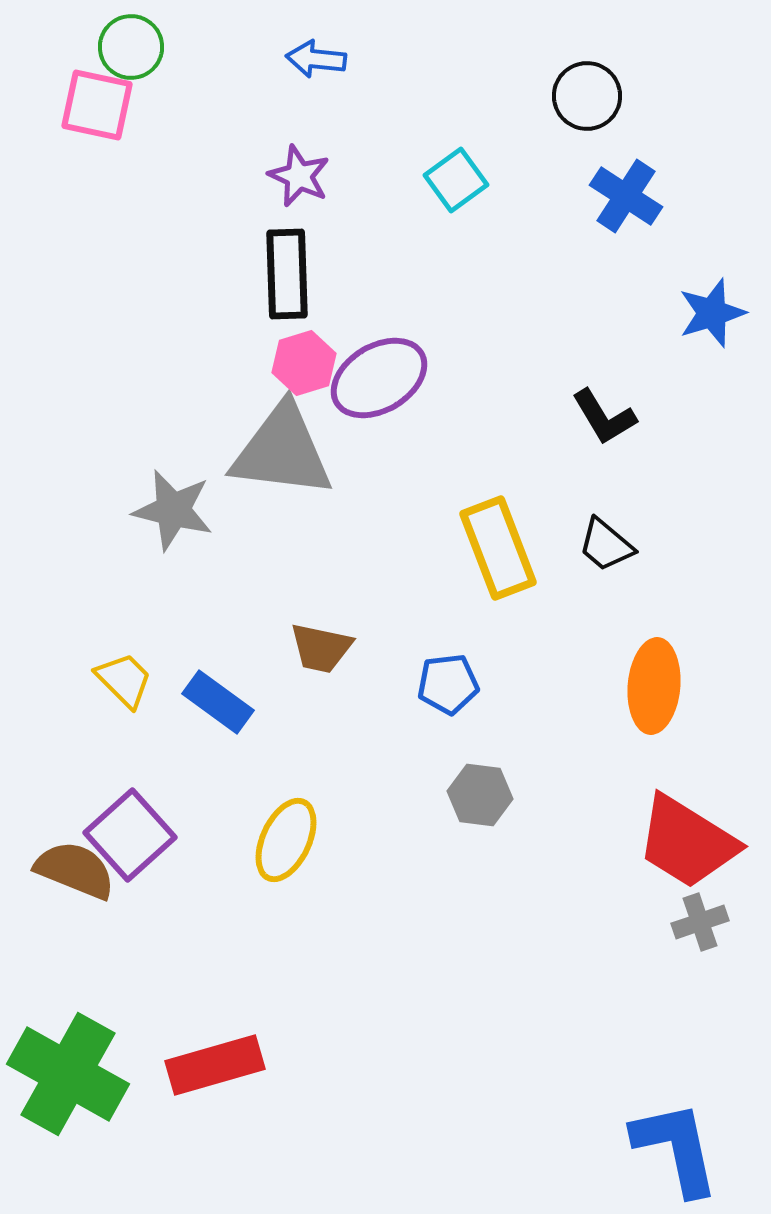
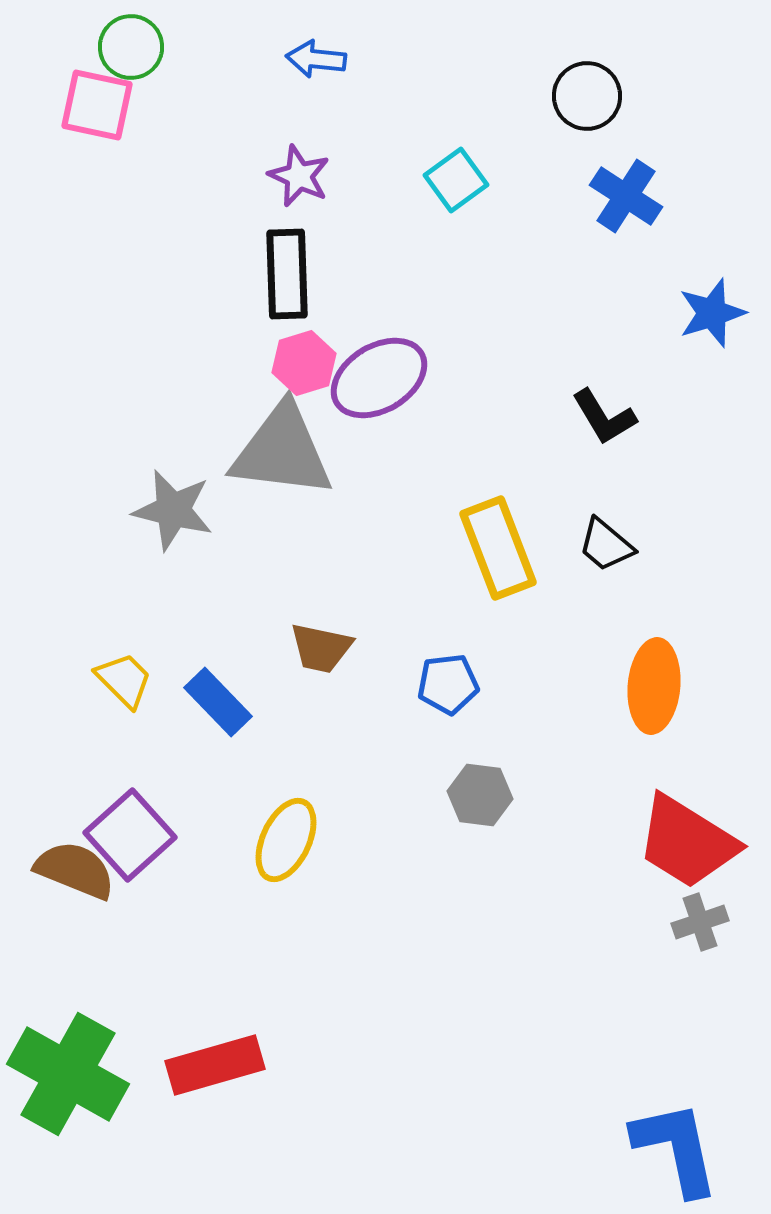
blue rectangle: rotated 10 degrees clockwise
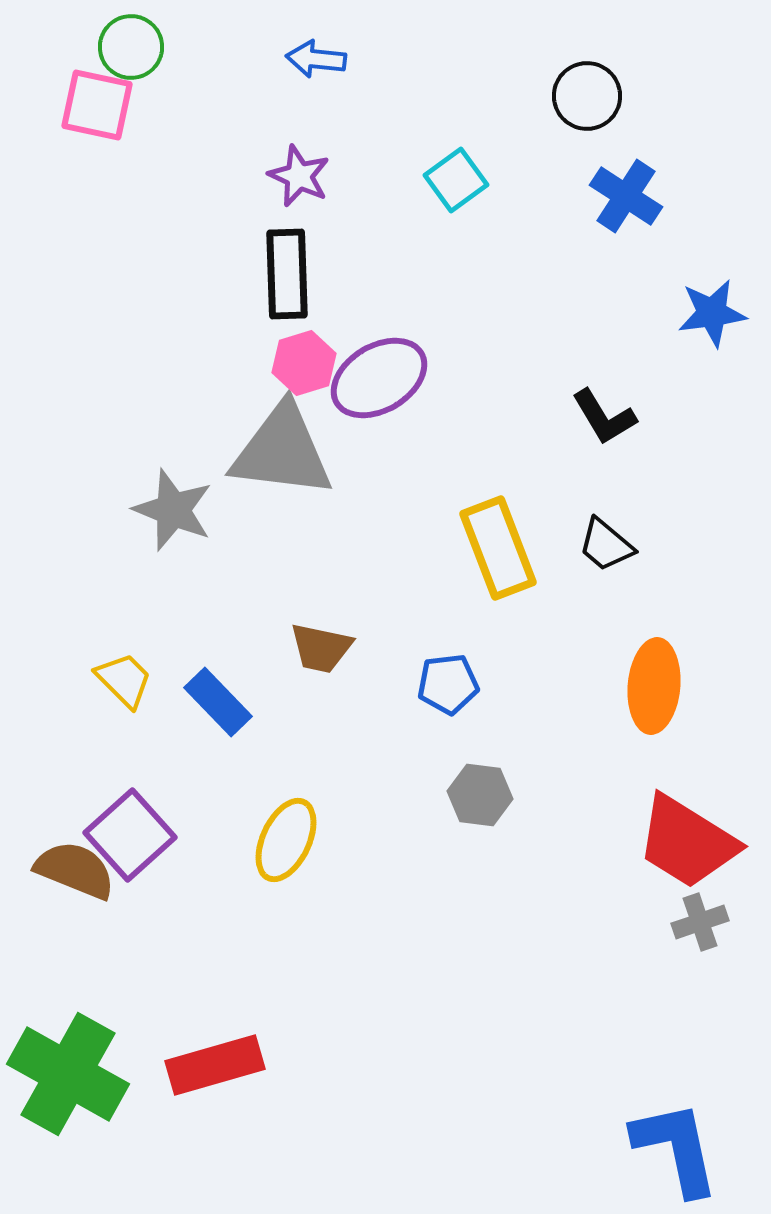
blue star: rotated 10 degrees clockwise
gray star: rotated 8 degrees clockwise
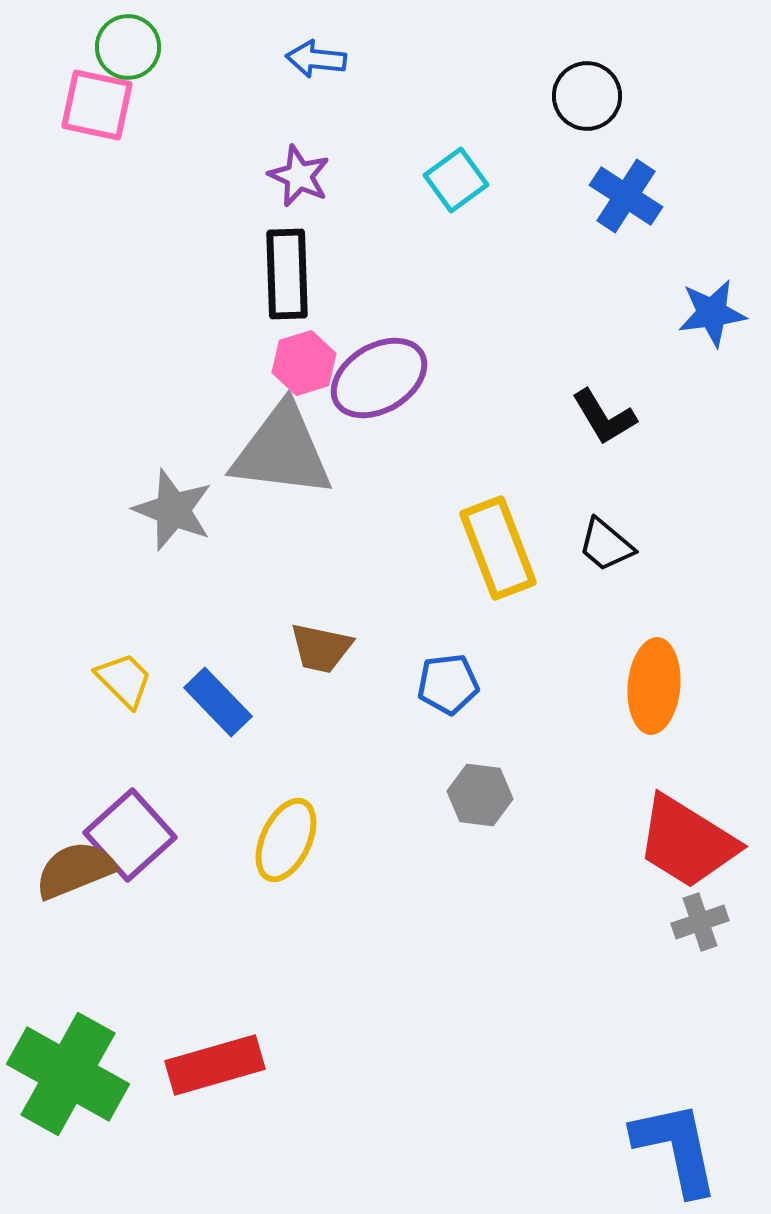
green circle: moved 3 px left
brown semicircle: rotated 44 degrees counterclockwise
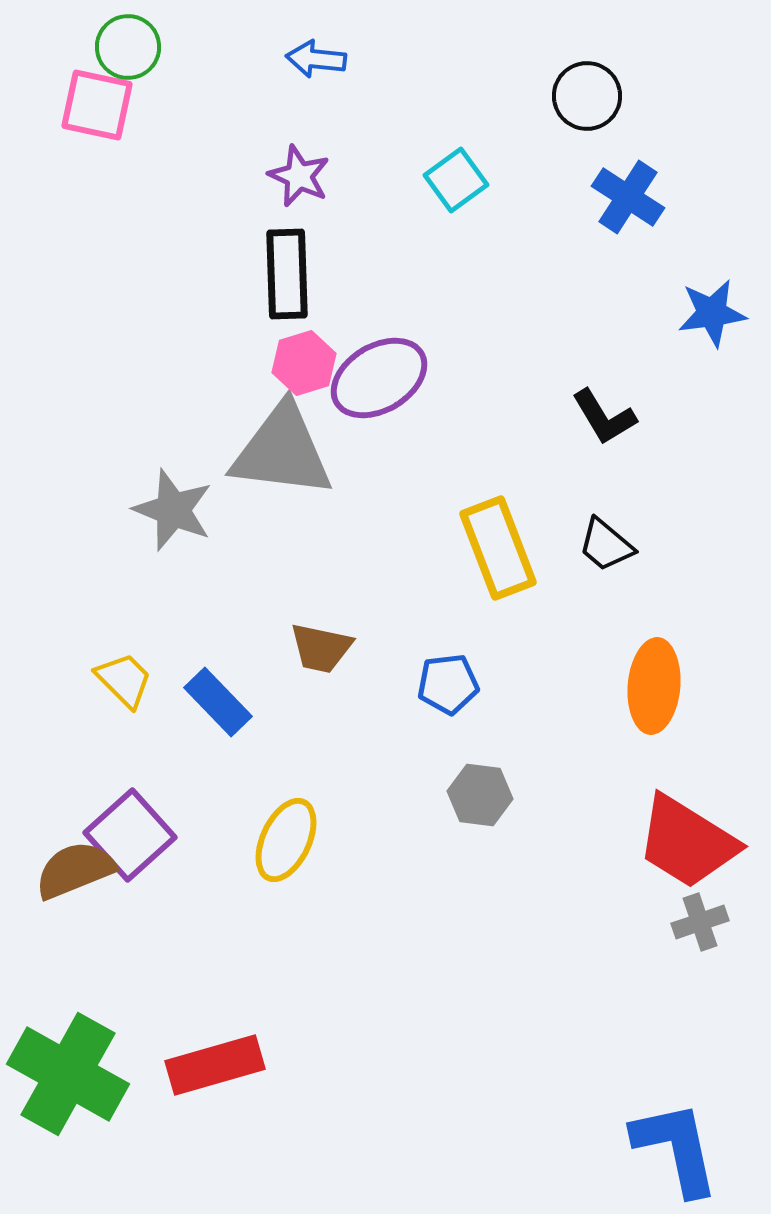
blue cross: moved 2 px right, 1 px down
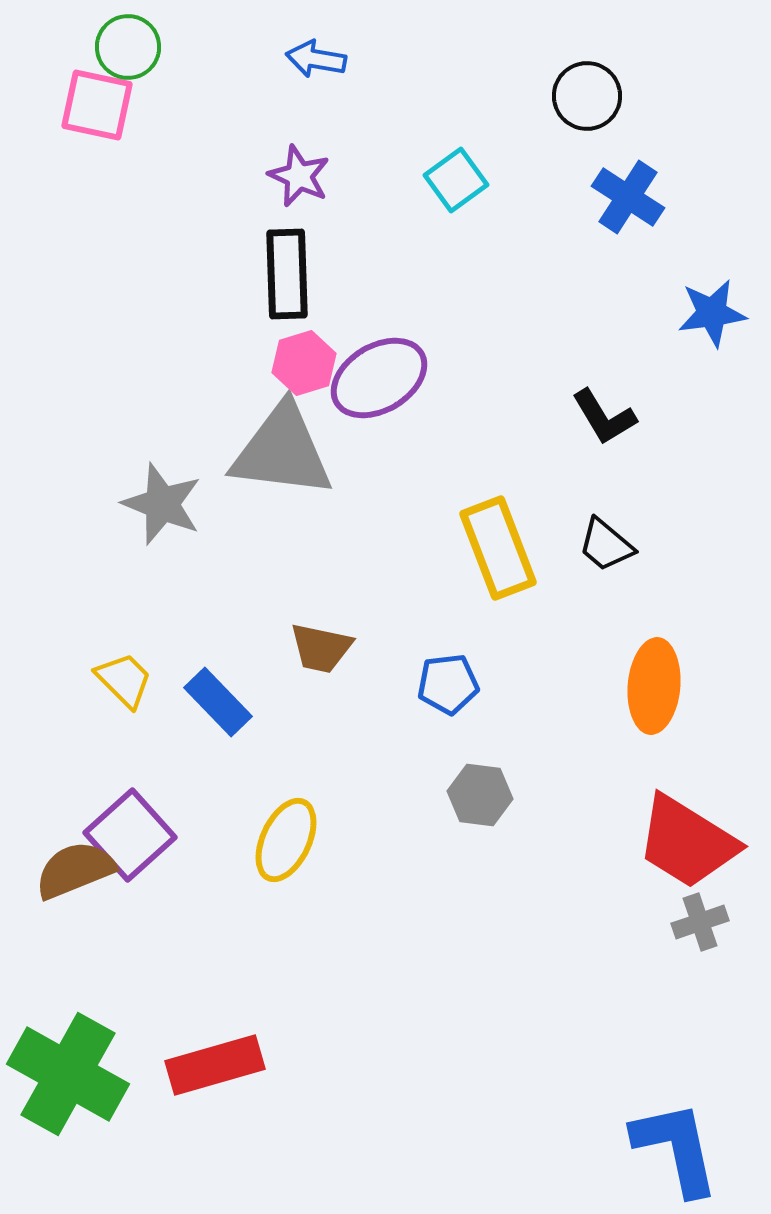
blue arrow: rotated 4 degrees clockwise
gray star: moved 11 px left, 6 px up
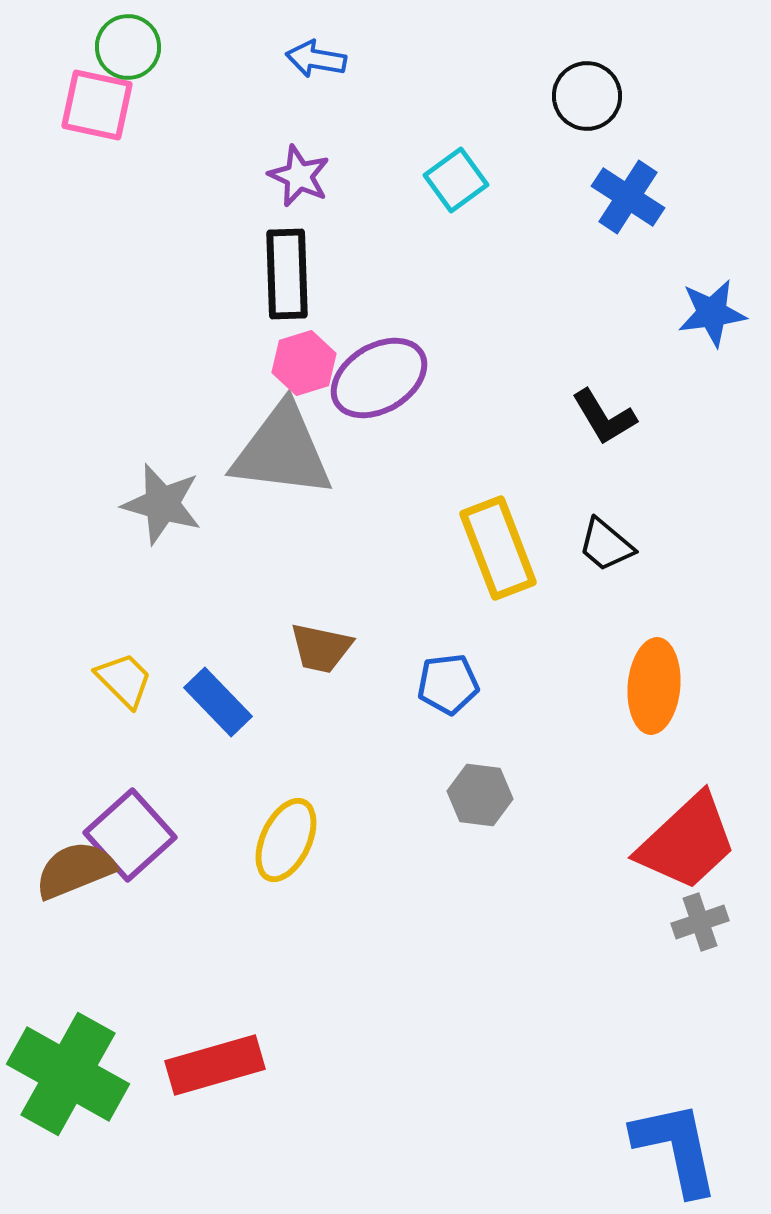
gray star: rotated 6 degrees counterclockwise
red trapezoid: rotated 75 degrees counterclockwise
